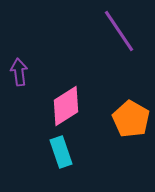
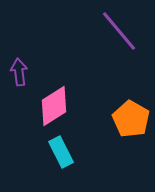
purple line: rotated 6 degrees counterclockwise
pink diamond: moved 12 px left
cyan rectangle: rotated 8 degrees counterclockwise
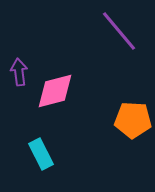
pink diamond: moved 1 px right, 15 px up; rotated 18 degrees clockwise
orange pentagon: moved 2 px right, 1 px down; rotated 27 degrees counterclockwise
cyan rectangle: moved 20 px left, 2 px down
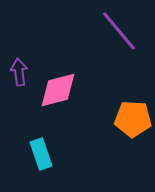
pink diamond: moved 3 px right, 1 px up
orange pentagon: moved 1 px up
cyan rectangle: rotated 8 degrees clockwise
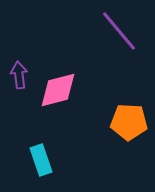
purple arrow: moved 3 px down
orange pentagon: moved 4 px left, 3 px down
cyan rectangle: moved 6 px down
